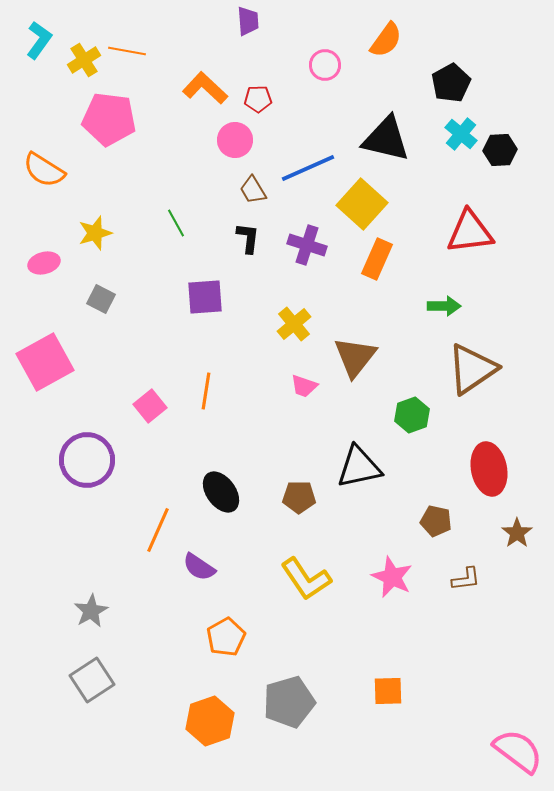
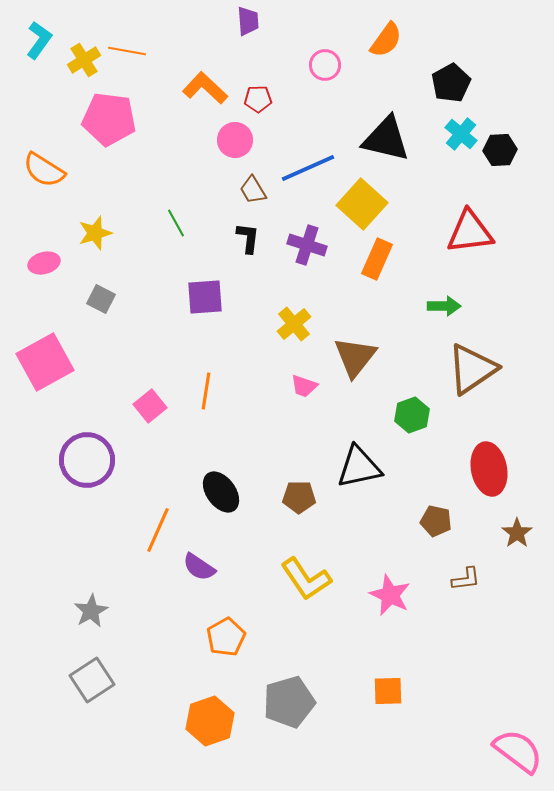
pink star at (392, 577): moved 2 px left, 18 px down
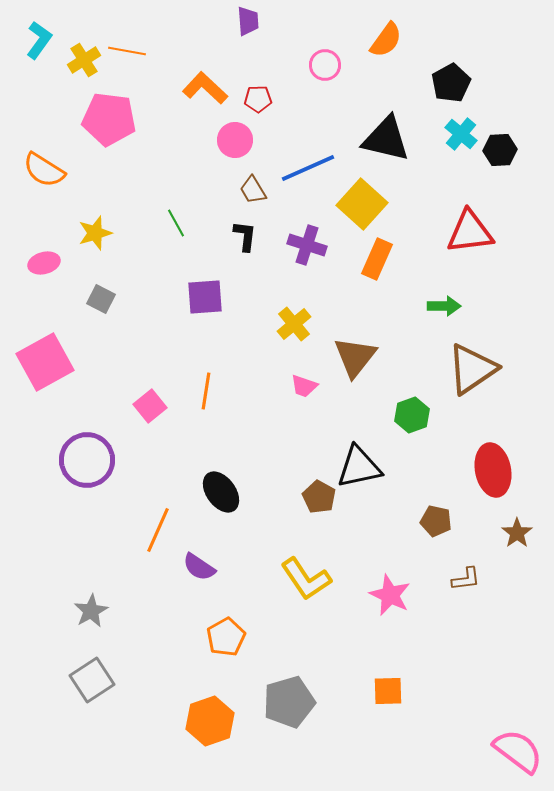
black L-shape at (248, 238): moved 3 px left, 2 px up
red ellipse at (489, 469): moved 4 px right, 1 px down
brown pentagon at (299, 497): moved 20 px right; rotated 28 degrees clockwise
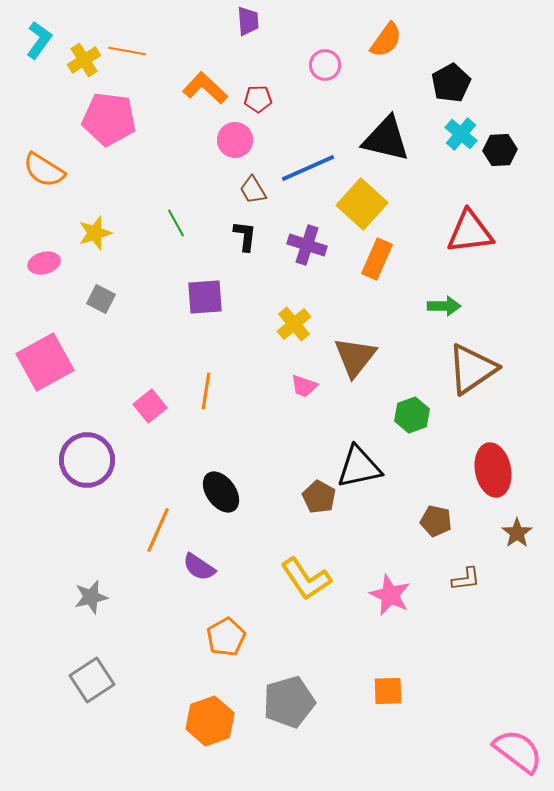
gray star at (91, 611): moved 14 px up; rotated 16 degrees clockwise
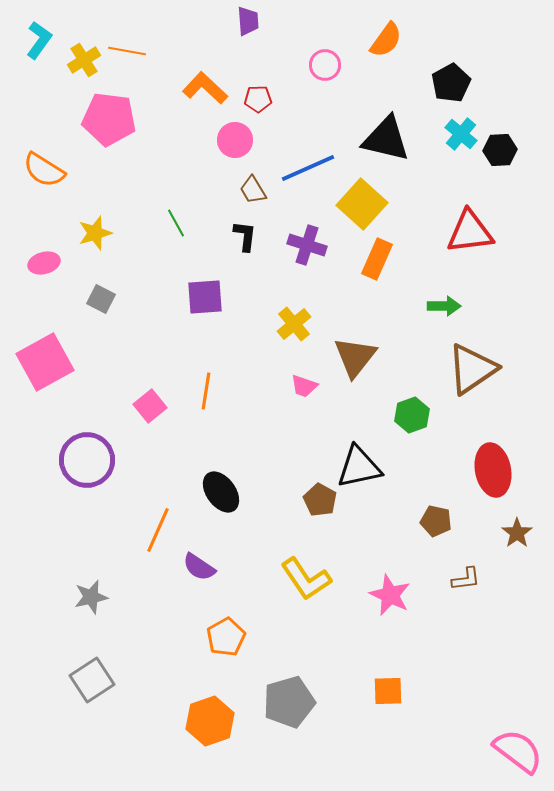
brown pentagon at (319, 497): moved 1 px right, 3 px down
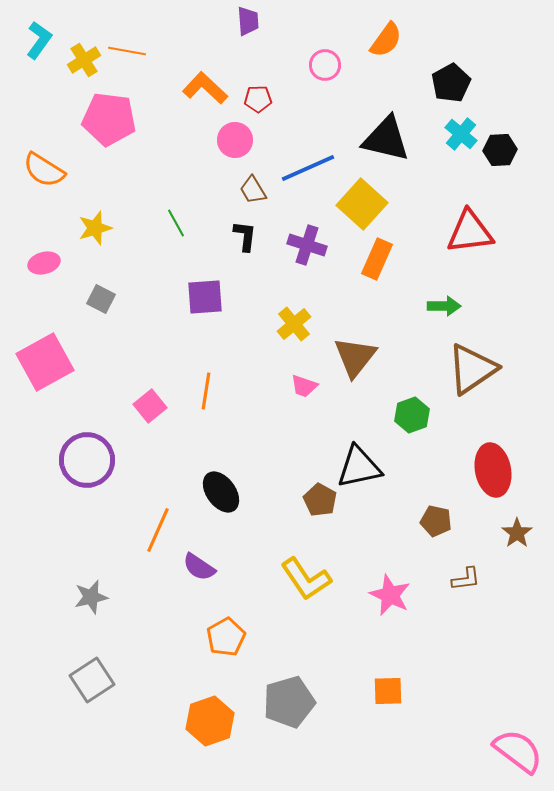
yellow star at (95, 233): moved 5 px up
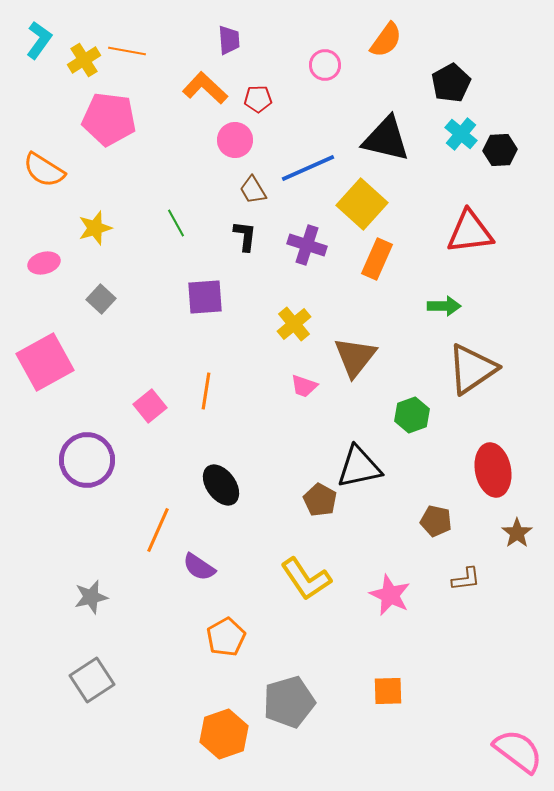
purple trapezoid at (248, 21): moved 19 px left, 19 px down
gray square at (101, 299): rotated 16 degrees clockwise
black ellipse at (221, 492): moved 7 px up
orange hexagon at (210, 721): moved 14 px right, 13 px down
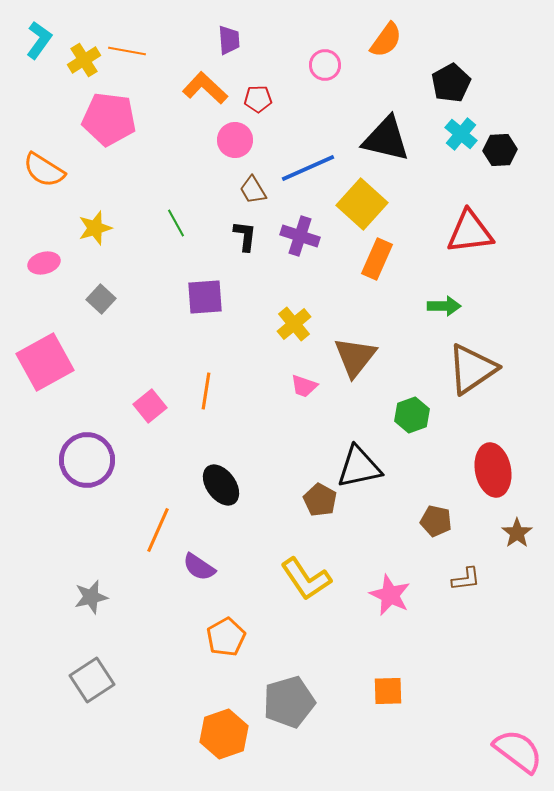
purple cross at (307, 245): moved 7 px left, 9 px up
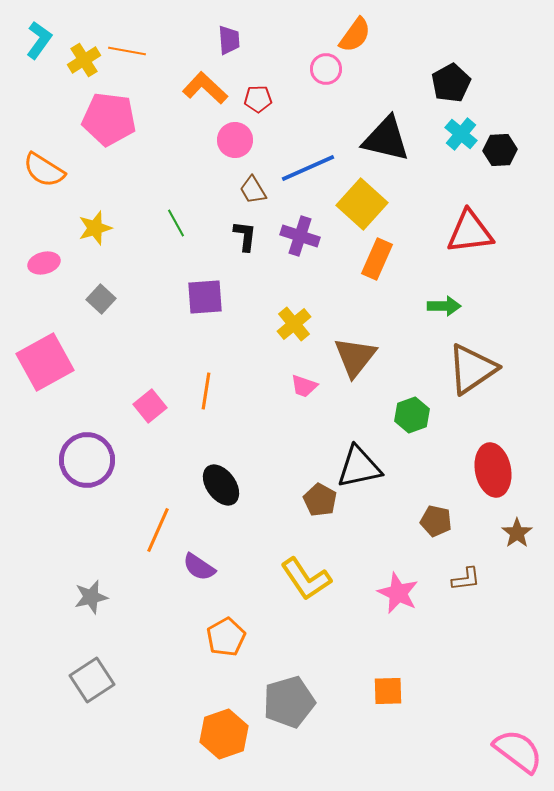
orange semicircle at (386, 40): moved 31 px left, 5 px up
pink circle at (325, 65): moved 1 px right, 4 px down
pink star at (390, 595): moved 8 px right, 2 px up
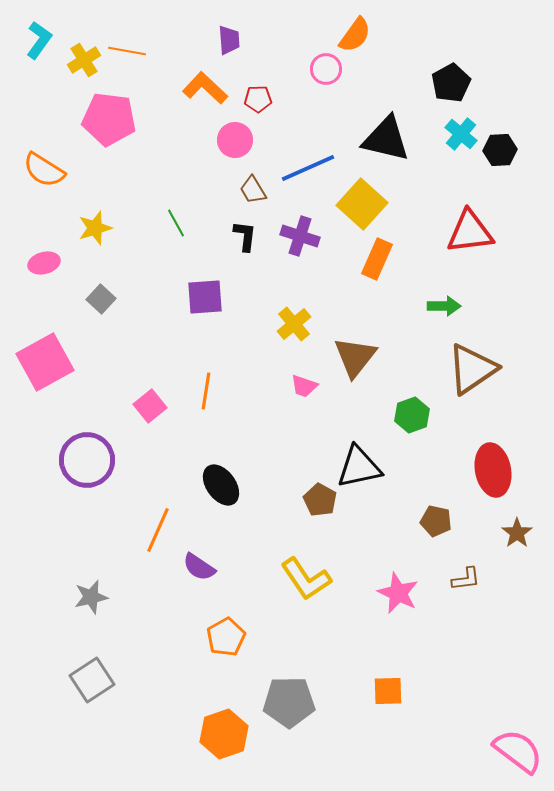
gray pentagon at (289, 702): rotated 15 degrees clockwise
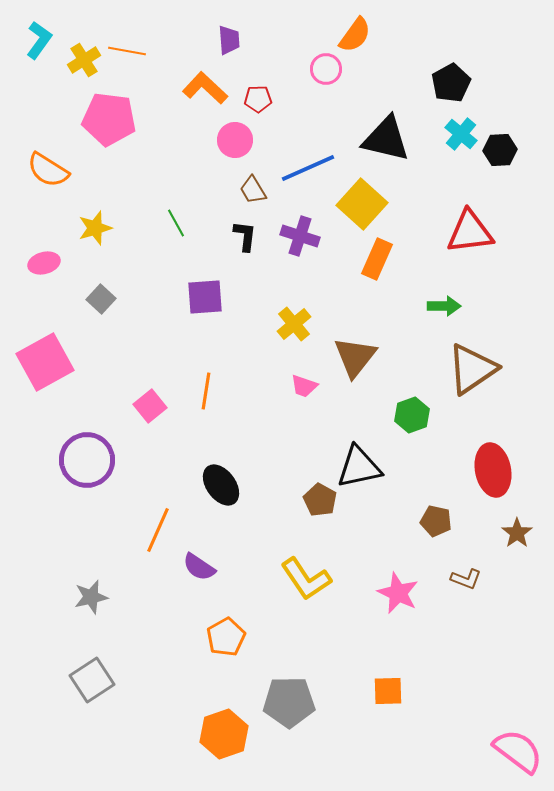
orange semicircle at (44, 170): moved 4 px right
brown L-shape at (466, 579): rotated 28 degrees clockwise
